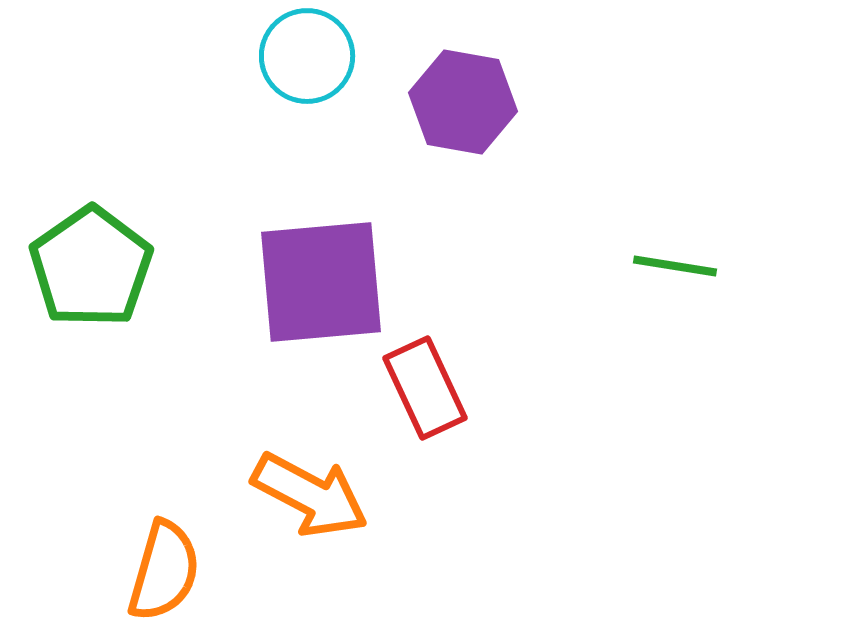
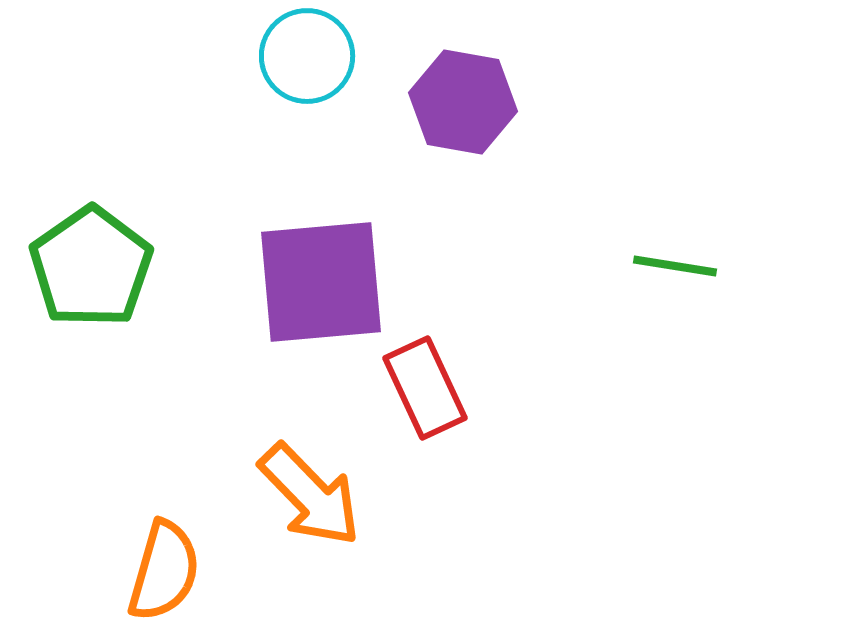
orange arrow: rotated 18 degrees clockwise
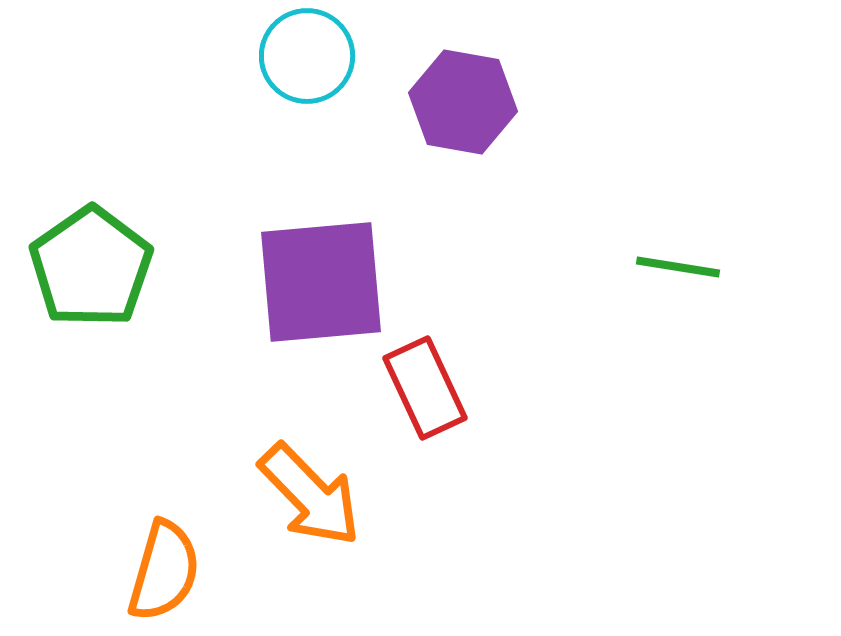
green line: moved 3 px right, 1 px down
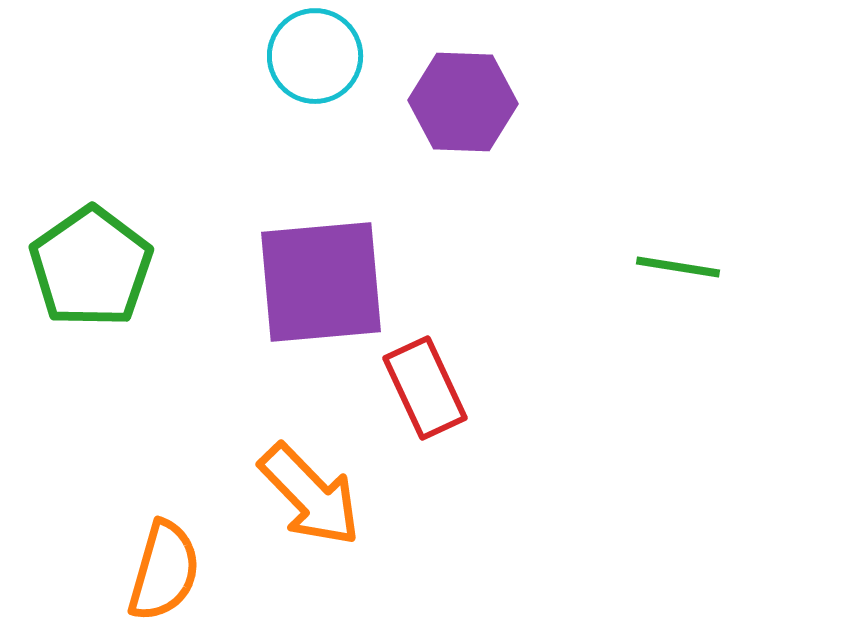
cyan circle: moved 8 px right
purple hexagon: rotated 8 degrees counterclockwise
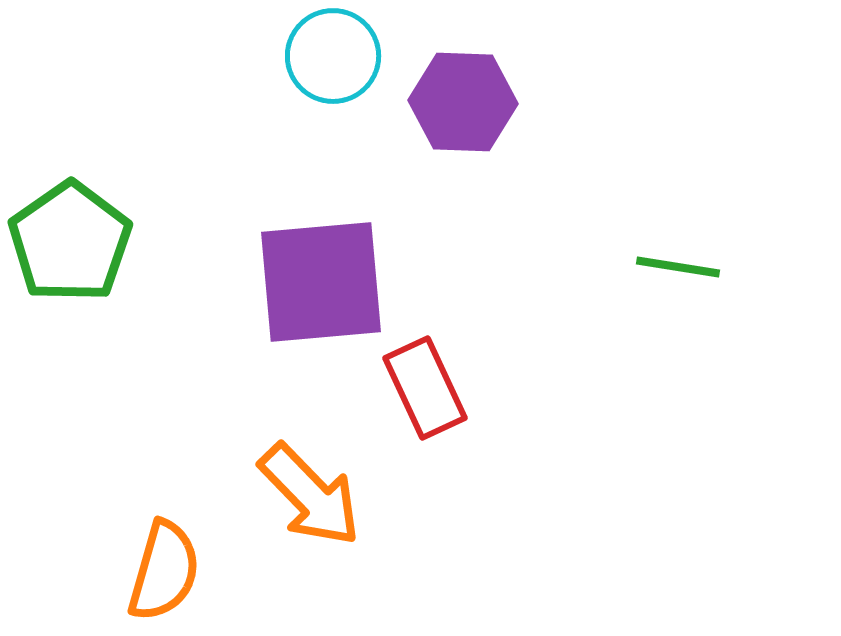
cyan circle: moved 18 px right
green pentagon: moved 21 px left, 25 px up
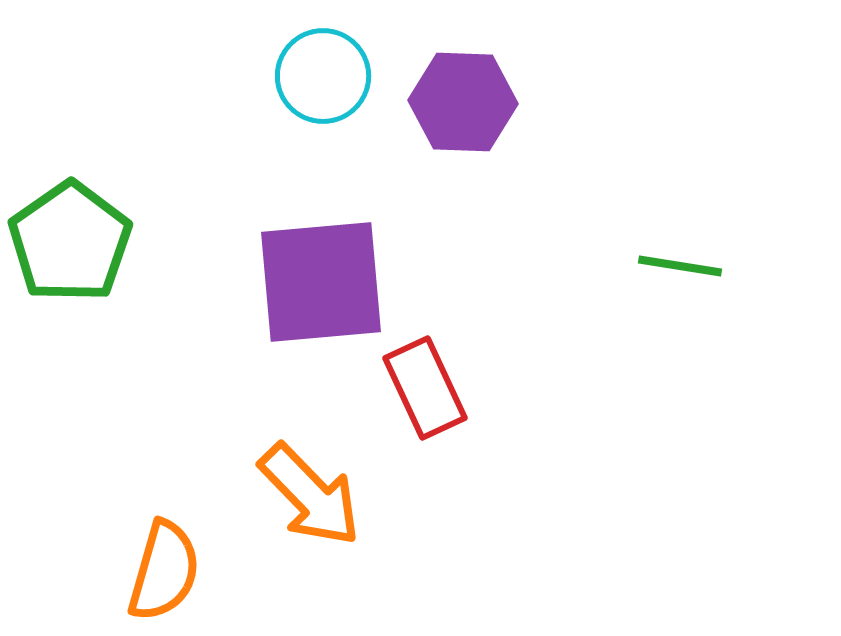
cyan circle: moved 10 px left, 20 px down
green line: moved 2 px right, 1 px up
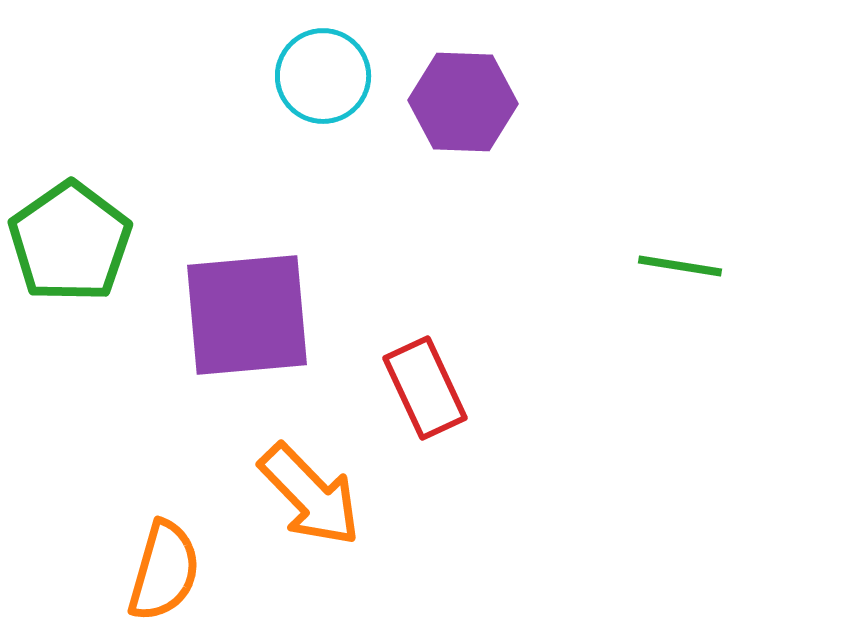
purple square: moved 74 px left, 33 px down
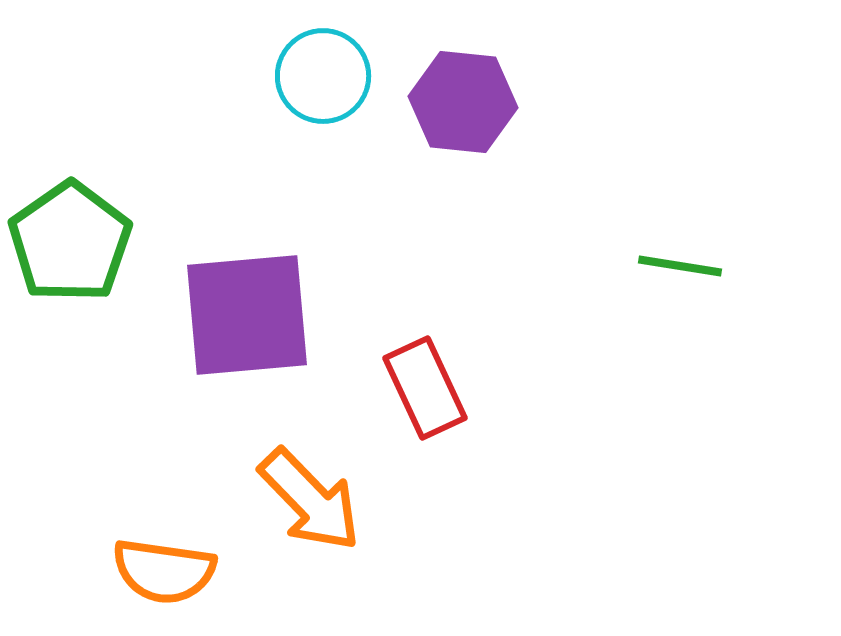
purple hexagon: rotated 4 degrees clockwise
orange arrow: moved 5 px down
orange semicircle: rotated 82 degrees clockwise
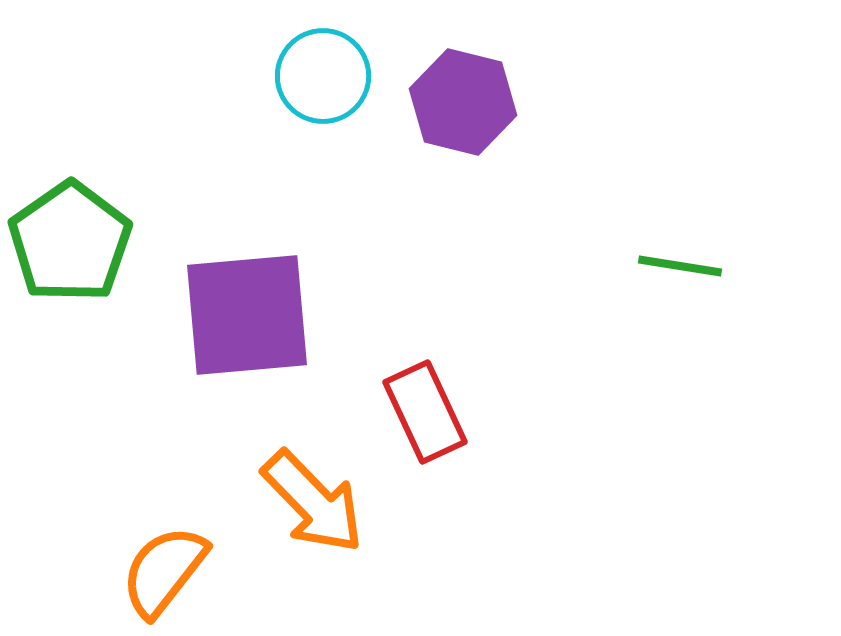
purple hexagon: rotated 8 degrees clockwise
red rectangle: moved 24 px down
orange arrow: moved 3 px right, 2 px down
orange semicircle: rotated 120 degrees clockwise
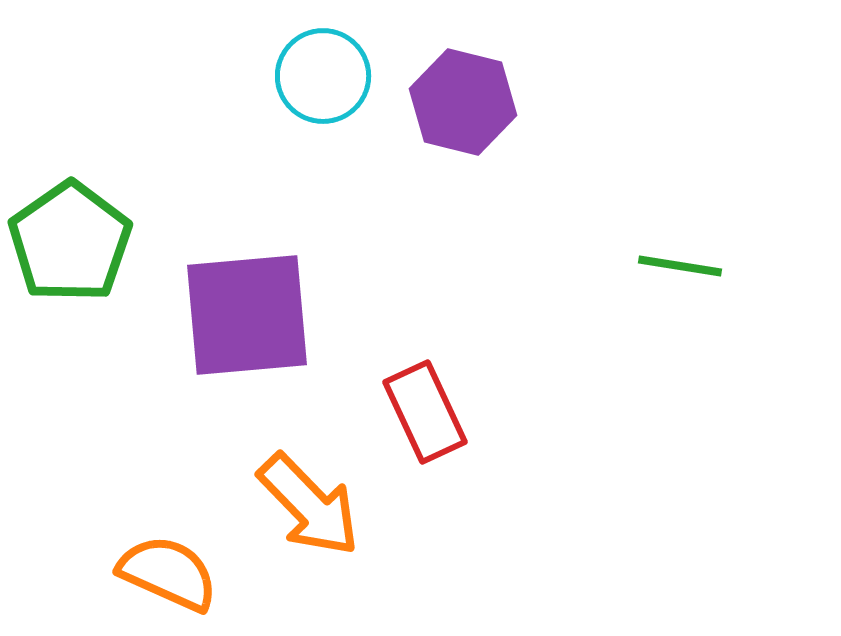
orange arrow: moved 4 px left, 3 px down
orange semicircle: moved 4 px right, 2 px down; rotated 76 degrees clockwise
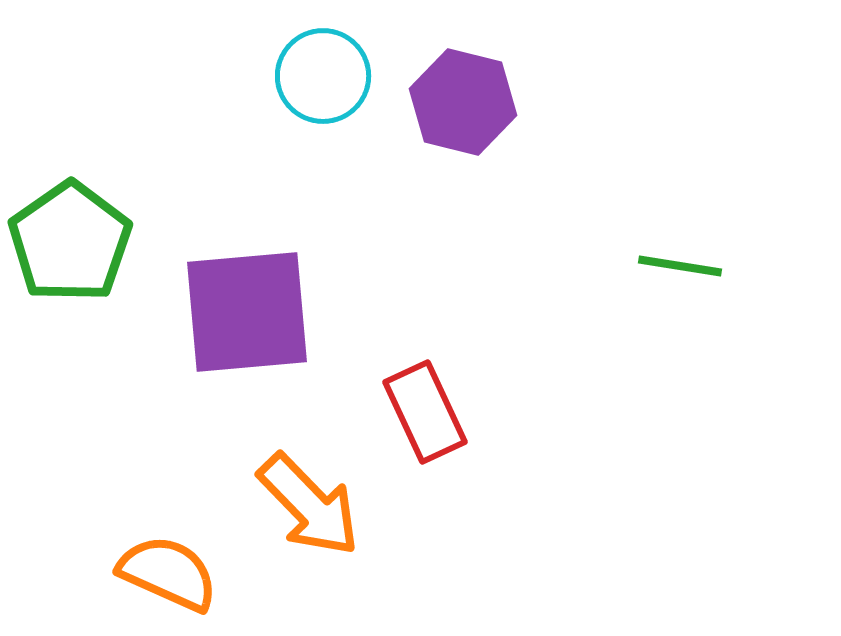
purple square: moved 3 px up
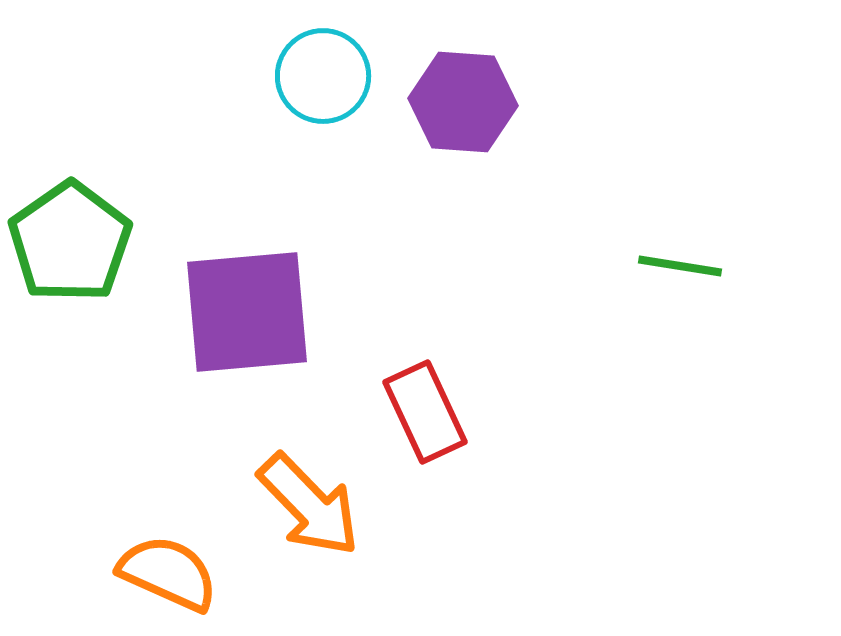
purple hexagon: rotated 10 degrees counterclockwise
